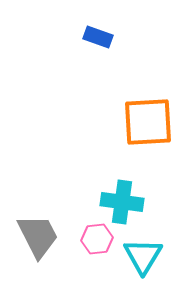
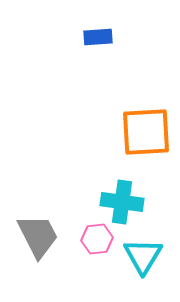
blue rectangle: rotated 24 degrees counterclockwise
orange square: moved 2 px left, 10 px down
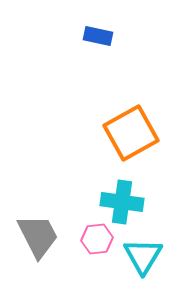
blue rectangle: moved 1 px up; rotated 16 degrees clockwise
orange square: moved 15 px left, 1 px down; rotated 26 degrees counterclockwise
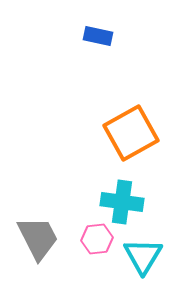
gray trapezoid: moved 2 px down
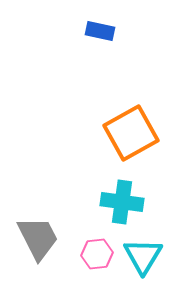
blue rectangle: moved 2 px right, 5 px up
pink hexagon: moved 15 px down
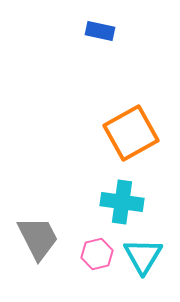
pink hexagon: rotated 8 degrees counterclockwise
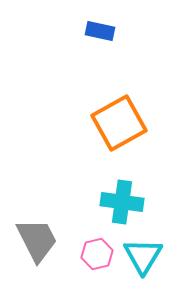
orange square: moved 12 px left, 10 px up
gray trapezoid: moved 1 px left, 2 px down
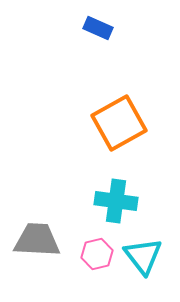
blue rectangle: moved 2 px left, 3 px up; rotated 12 degrees clockwise
cyan cross: moved 6 px left, 1 px up
gray trapezoid: rotated 60 degrees counterclockwise
cyan triangle: rotated 9 degrees counterclockwise
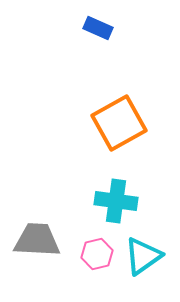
cyan triangle: rotated 33 degrees clockwise
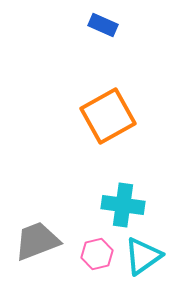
blue rectangle: moved 5 px right, 3 px up
orange square: moved 11 px left, 7 px up
cyan cross: moved 7 px right, 4 px down
gray trapezoid: moved 1 px down; rotated 24 degrees counterclockwise
